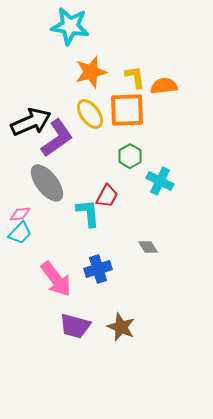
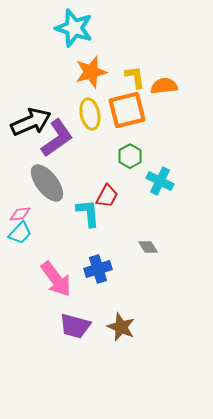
cyan star: moved 4 px right, 2 px down; rotated 9 degrees clockwise
orange square: rotated 12 degrees counterclockwise
yellow ellipse: rotated 24 degrees clockwise
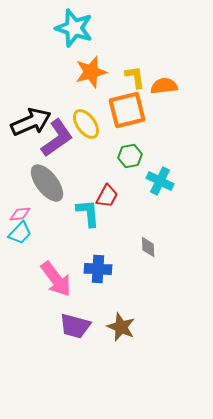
yellow ellipse: moved 4 px left, 10 px down; rotated 24 degrees counterclockwise
green hexagon: rotated 20 degrees clockwise
gray diamond: rotated 30 degrees clockwise
blue cross: rotated 20 degrees clockwise
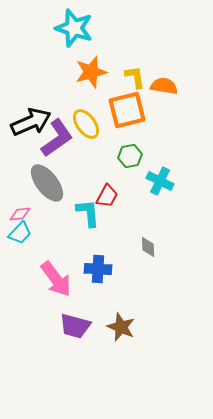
orange semicircle: rotated 16 degrees clockwise
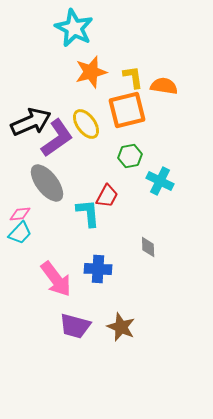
cyan star: rotated 9 degrees clockwise
yellow L-shape: moved 2 px left
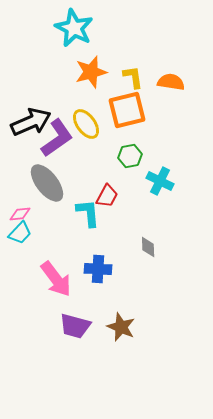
orange semicircle: moved 7 px right, 4 px up
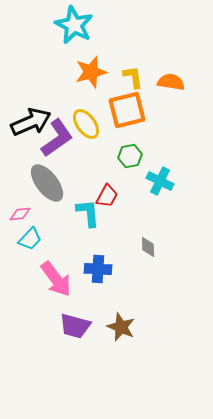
cyan star: moved 3 px up
cyan trapezoid: moved 10 px right, 6 px down
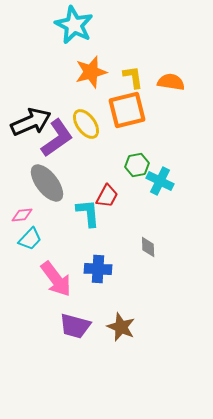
green hexagon: moved 7 px right, 9 px down
pink diamond: moved 2 px right, 1 px down
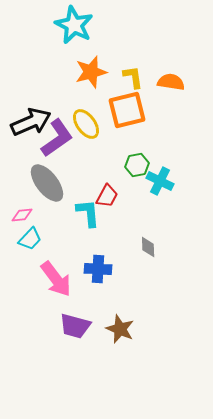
brown star: moved 1 px left, 2 px down
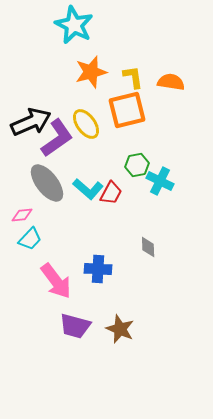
red trapezoid: moved 4 px right, 3 px up
cyan L-shape: moved 24 px up; rotated 136 degrees clockwise
pink arrow: moved 2 px down
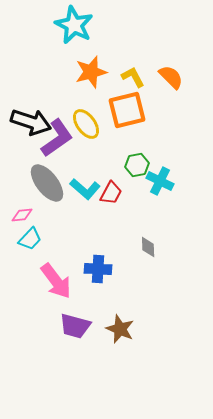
yellow L-shape: rotated 20 degrees counterclockwise
orange semicircle: moved 5 px up; rotated 36 degrees clockwise
black arrow: rotated 42 degrees clockwise
cyan L-shape: moved 3 px left
